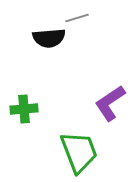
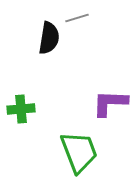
black semicircle: rotated 76 degrees counterclockwise
purple L-shape: rotated 36 degrees clockwise
green cross: moved 3 px left
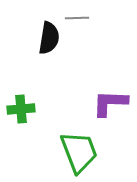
gray line: rotated 15 degrees clockwise
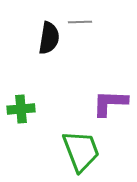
gray line: moved 3 px right, 4 px down
green trapezoid: moved 2 px right, 1 px up
